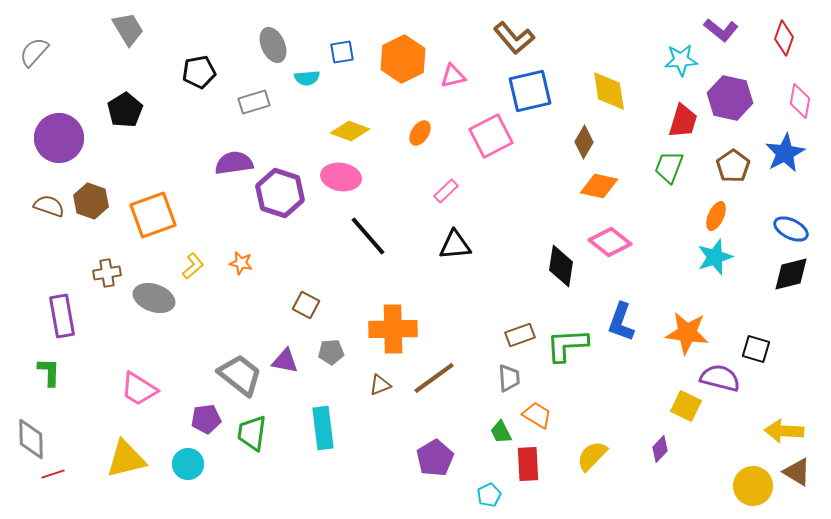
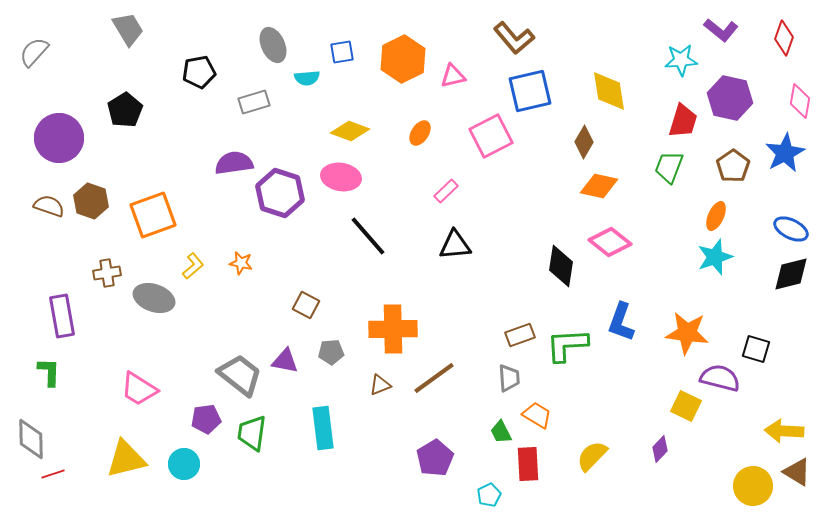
cyan circle at (188, 464): moved 4 px left
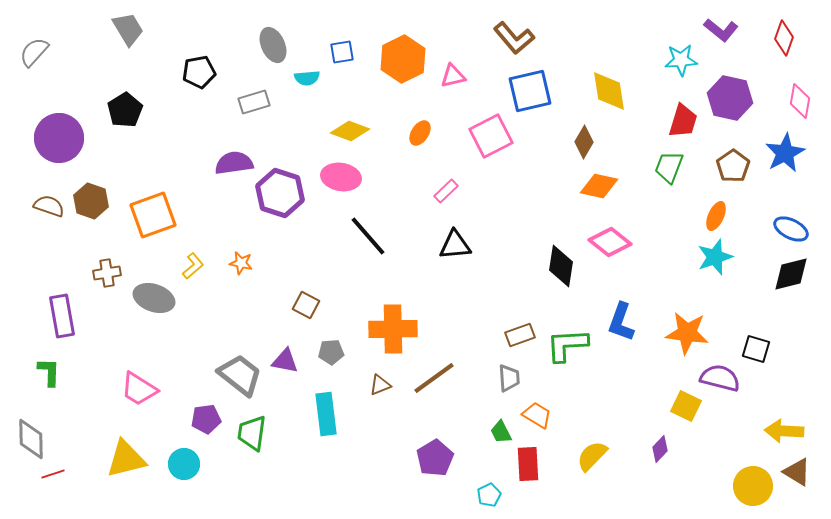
cyan rectangle at (323, 428): moved 3 px right, 14 px up
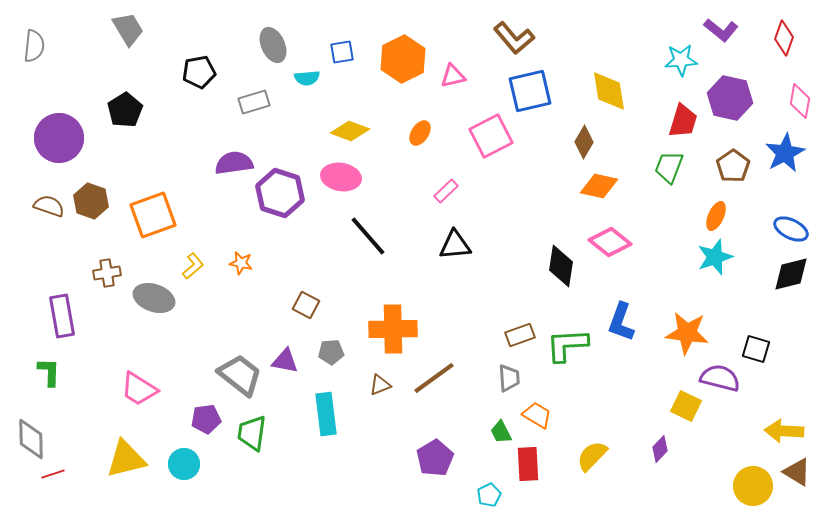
gray semicircle at (34, 52): moved 6 px up; rotated 144 degrees clockwise
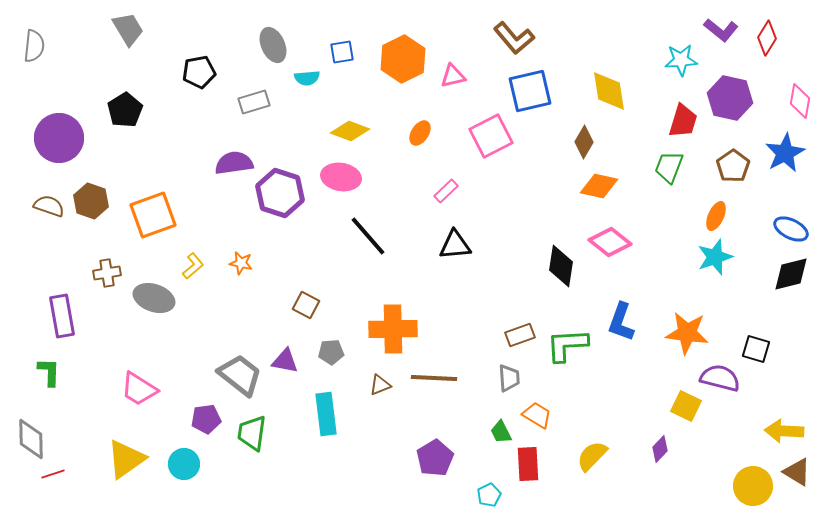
red diamond at (784, 38): moved 17 px left; rotated 12 degrees clockwise
brown line at (434, 378): rotated 39 degrees clockwise
yellow triangle at (126, 459): rotated 21 degrees counterclockwise
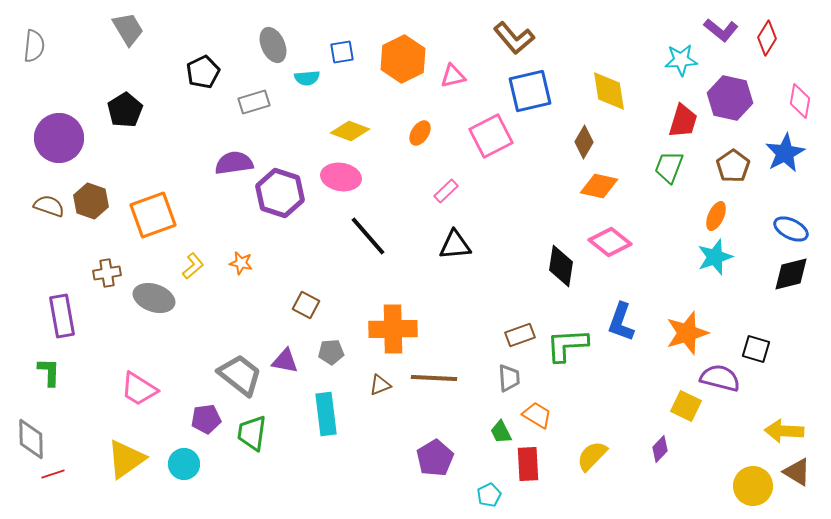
black pentagon at (199, 72): moved 4 px right; rotated 16 degrees counterclockwise
orange star at (687, 333): rotated 24 degrees counterclockwise
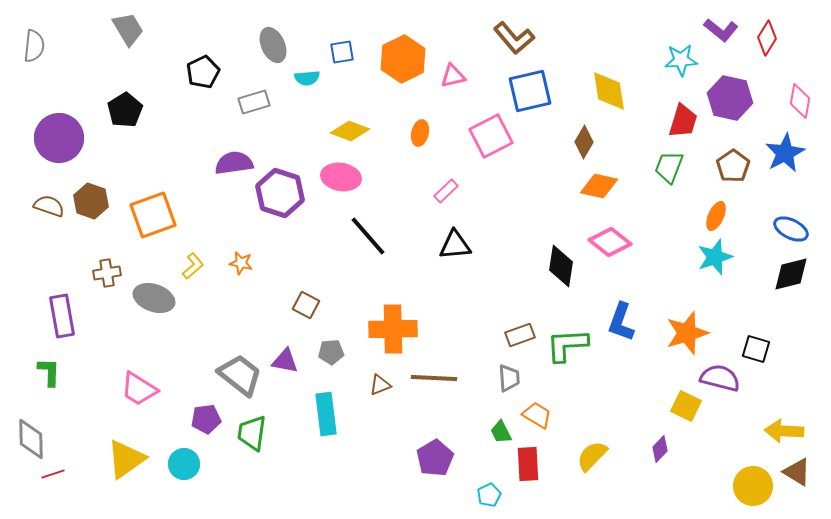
orange ellipse at (420, 133): rotated 20 degrees counterclockwise
